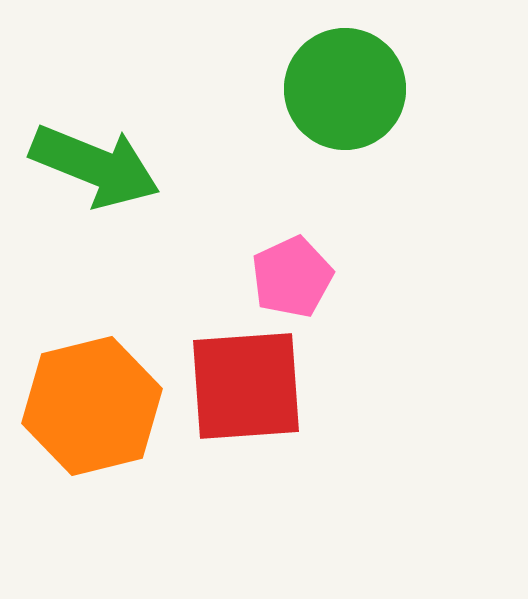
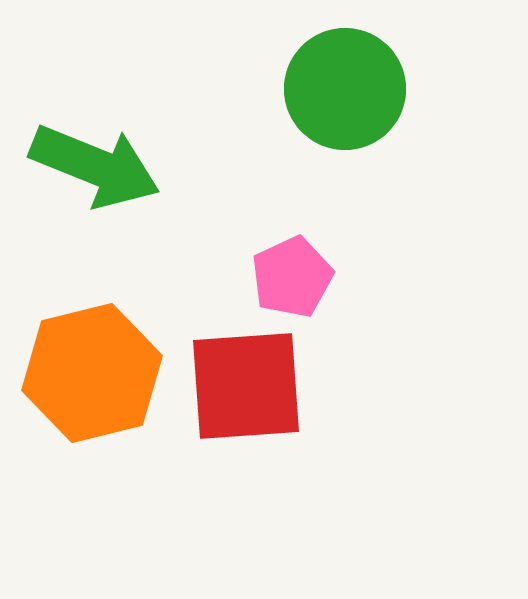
orange hexagon: moved 33 px up
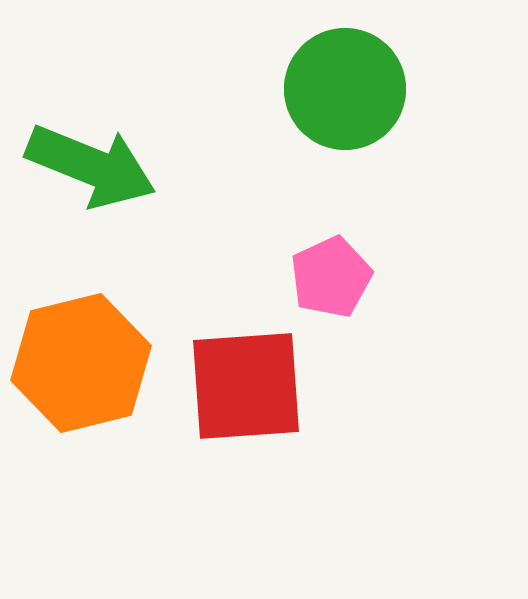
green arrow: moved 4 px left
pink pentagon: moved 39 px right
orange hexagon: moved 11 px left, 10 px up
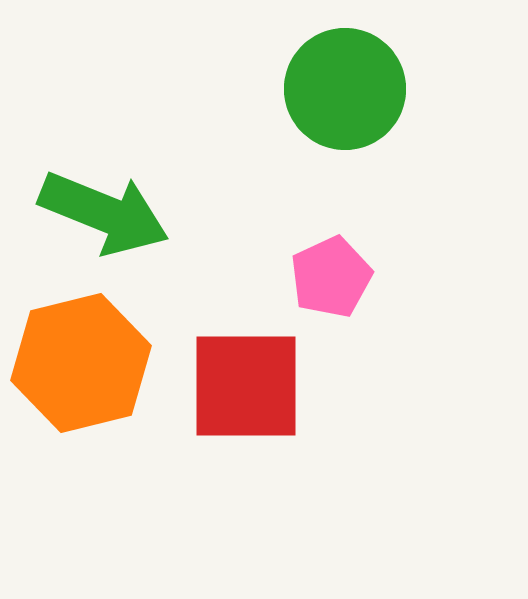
green arrow: moved 13 px right, 47 px down
red square: rotated 4 degrees clockwise
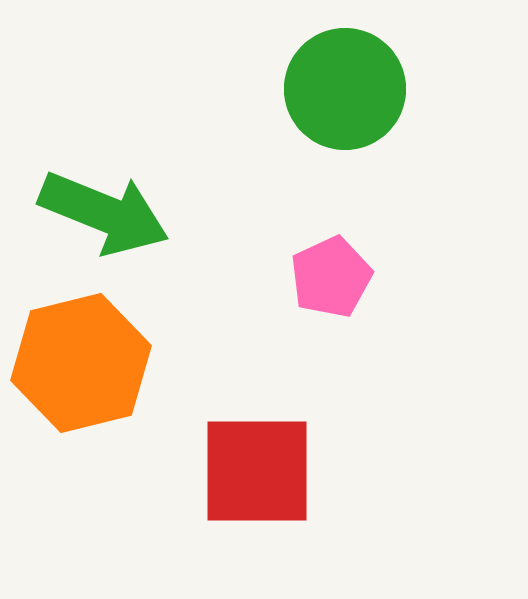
red square: moved 11 px right, 85 px down
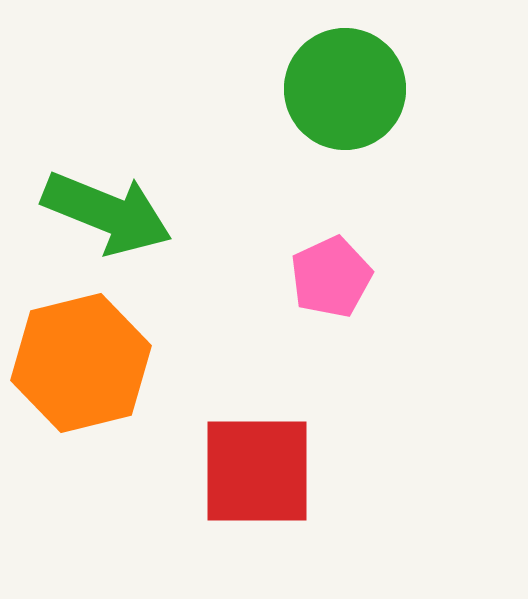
green arrow: moved 3 px right
